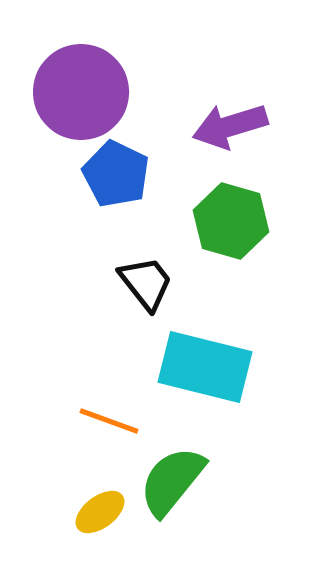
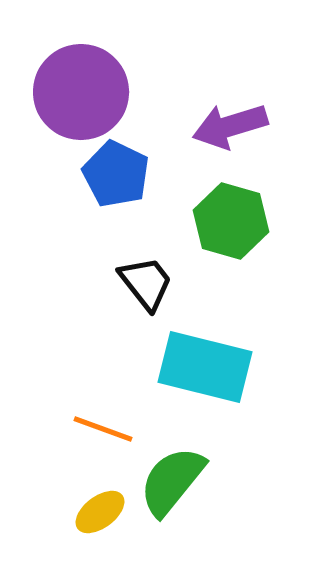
orange line: moved 6 px left, 8 px down
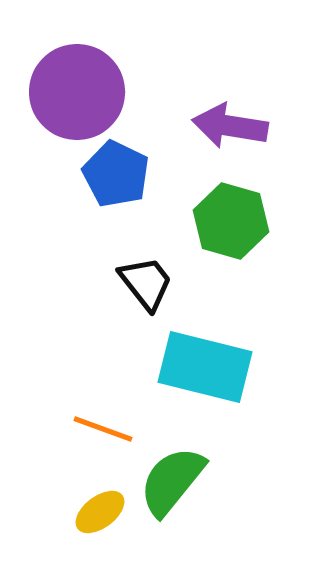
purple circle: moved 4 px left
purple arrow: rotated 26 degrees clockwise
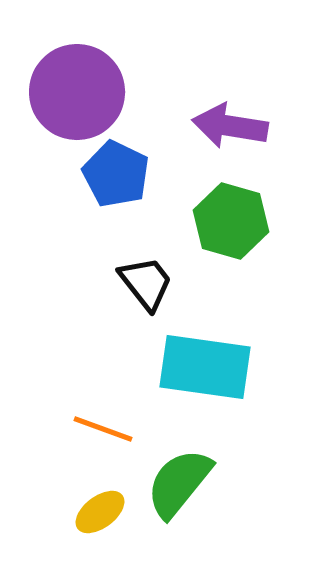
cyan rectangle: rotated 6 degrees counterclockwise
green semicircle: moved 7 px right, 2 px down
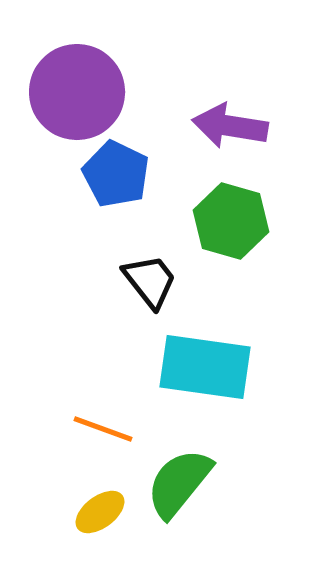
black trapezoid: moved 4 px right, 2 px up
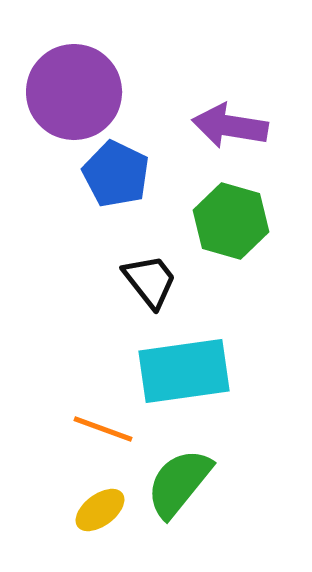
purple circle: moved 3 px left
cyan rectangle: moved 21 px left, 4 px down; rotated 16 degrees counterclockwise
yellow ellipse: moved 2 px up
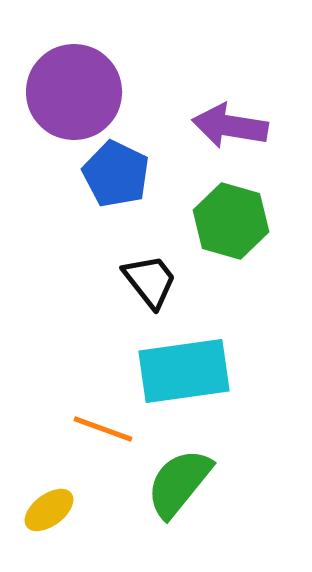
yellow ellipse: moved 51 px left
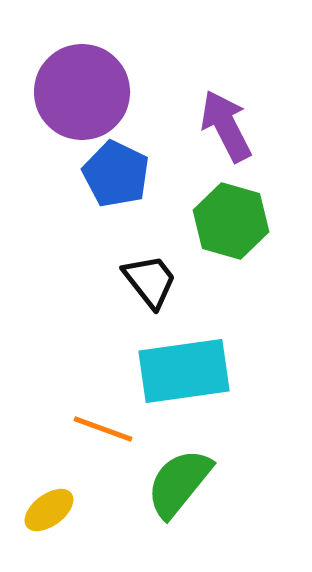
purple circle: moved 8 px right
purple arrow: moved 4 px left; rotated 54 degrees clockwise
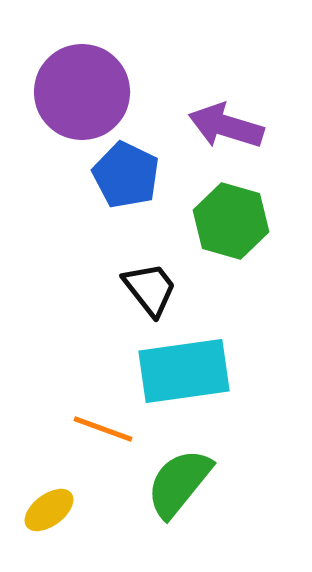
purple arrow: rotated 46 degrees counterclockwise
blue pentagon: moved 10 px right, 1 px down
black trapezoid: moved 8 px down
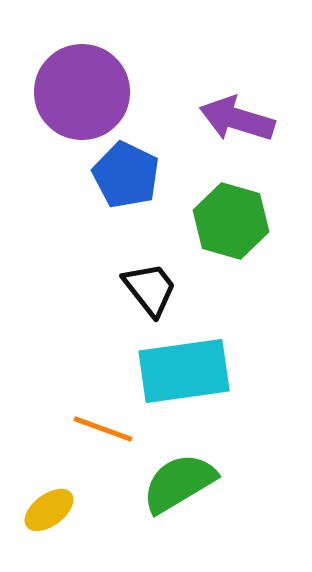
purple arrow: moved 11 px right, 7 px up
green semicircle: rotated 20 degrees clockwise
